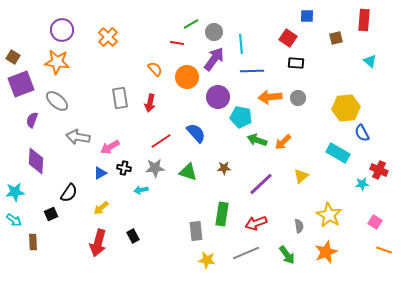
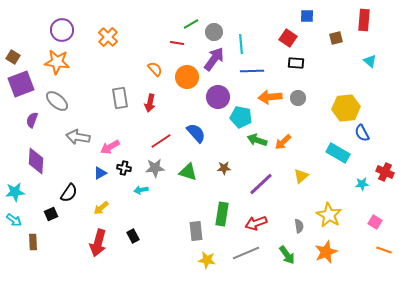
red cross at (379, 170): moved 6 px right, 2 px down
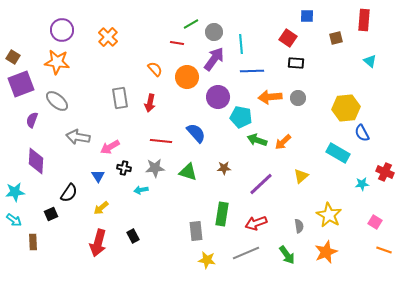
red line at (161, 141): rotated 40 degrees clockwise
blue triangle at (100, 173): moved 2 px left, 3 px down; rotated 32 degrees counterclockwise
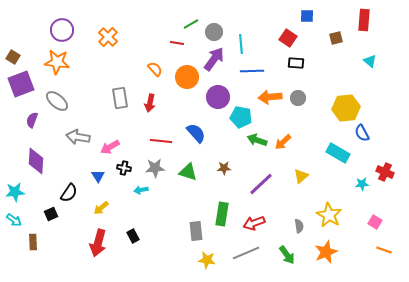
red arrow at (256, 223): moved 2 px left
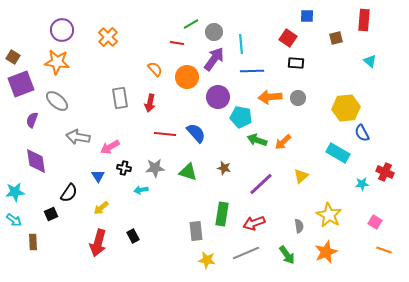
red line at (161, 141): moved 4 px right, 7 px up
purple diamond at (36, 161): rotated 12 degrees counterclockwise
brown star at (224, 168): rotated 16 degrees clockwise
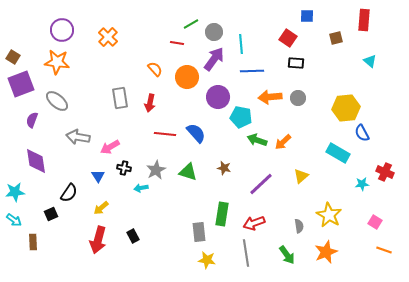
gray star at (155, 168): moved 1 px right, 2 px down; rotated 24 degrees counterclockwise
cyan arrow at (141, 190): moved 2 px up
gray rectangle at (196, 231): moved 3 px right, 1 px down
red arrow at (98, 243): moved 3 px up
gray line at (246, 253): rotated 76 degrees counterclockwise
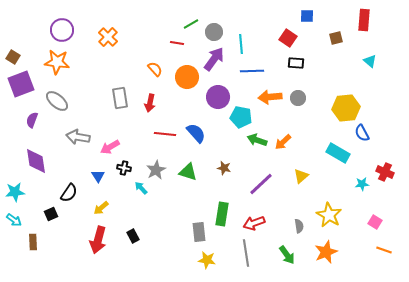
cyan arrow at (141, 188): rotated 56 degrees clockwise
